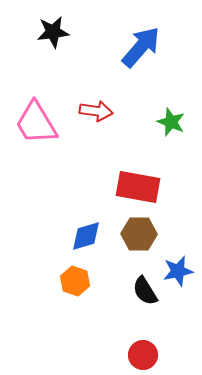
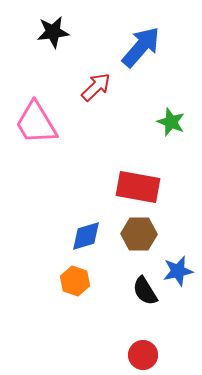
red arrow: moved 24 px up; rotated 52 degrees counterclockwise
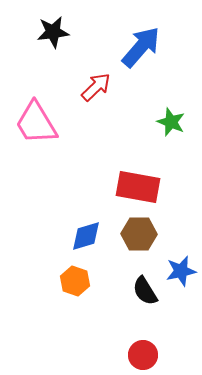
blue star: moved 3 px right
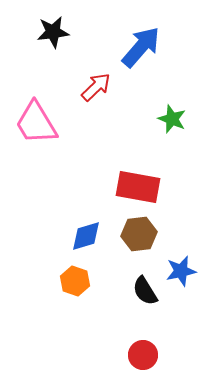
green star: moved 1 px right, 3 px up
brown hexagon: rotated 8 degrees counterclockwise
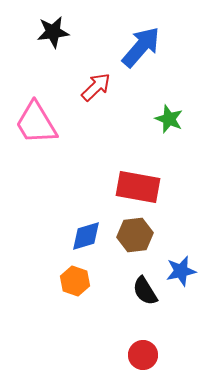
green star: moved 3 px left
brown hexagon: moved 4 px left, 1 px down
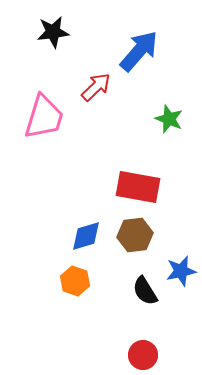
blue arrow: moved 2 px left, 4 px down
pink trapezoid: moved 8 px right, 6 px up; rotated 132 degrees counterclockwise
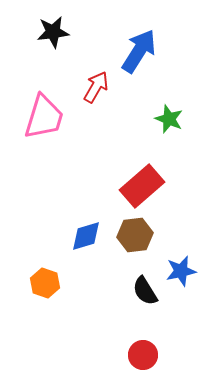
blue arrow: rotated 9 degrees counterclockwise
red arrow: rotated 16 degrees counterclockwise
red rectangle: moved 4 px right, 1 px up; rotated 51 degrees counterclockwise
orange hexagon: moved 30 px left, 2 px down
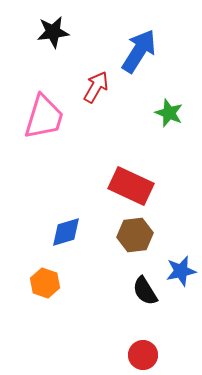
green star: moved 6 px up
red rectangle: moved 11 px left; rotated 66 degrees clockwise
blue diamond: moved 20 px left, 4 px up
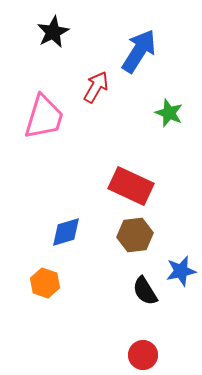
black star: rotated 20 degrees counterclockwise
